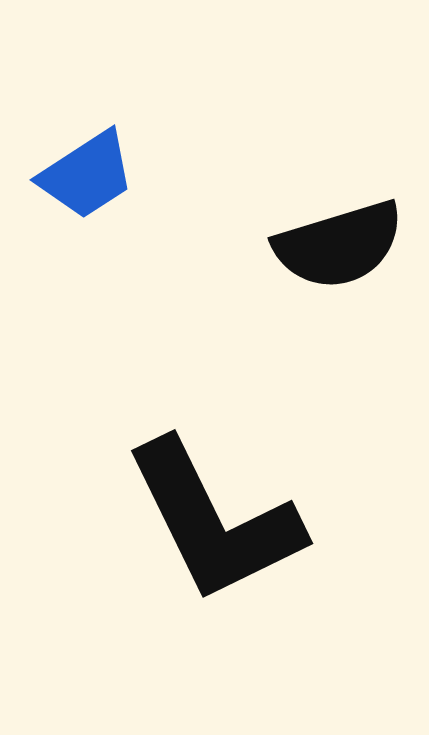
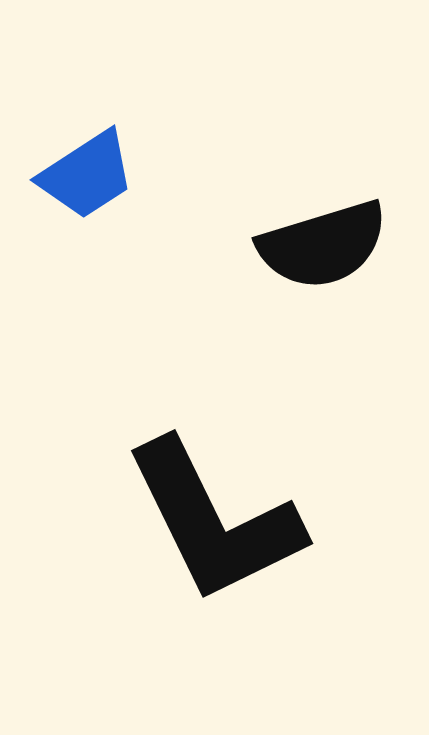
black semicircle: moved 16 px left
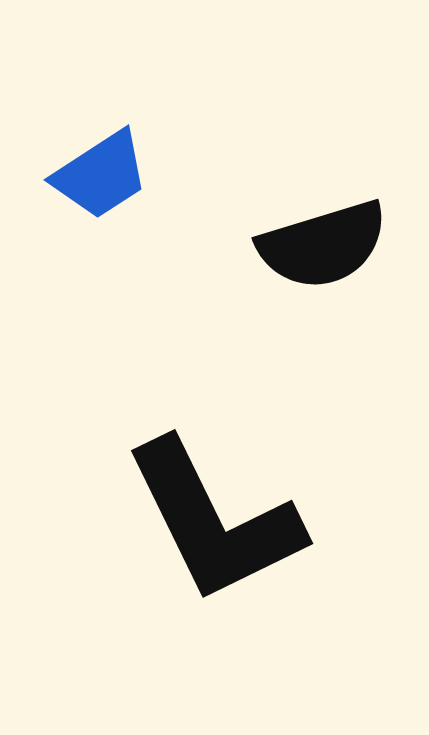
blue trapezoid: moved 14 px right
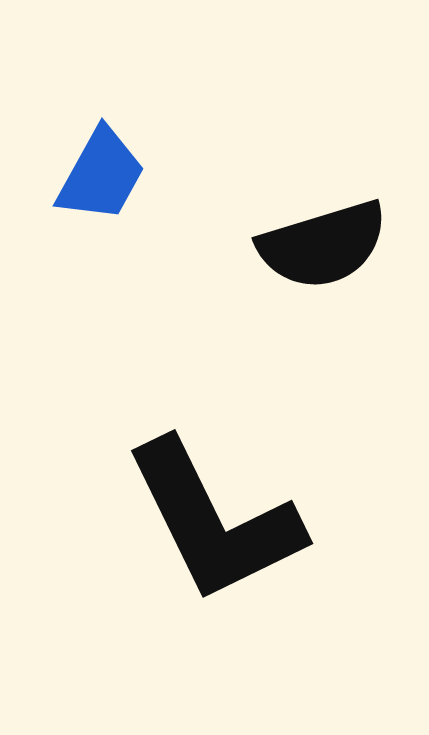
blue trapezoid: rotated 28 degrees counterclockwise
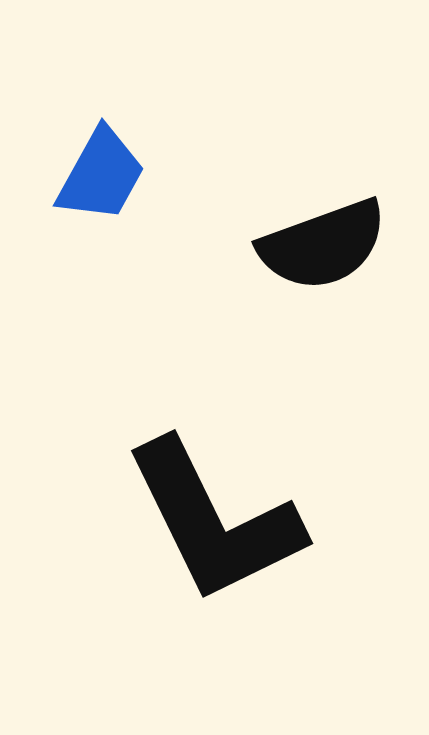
black semicircle: rotated 3 degrees counterclockwise
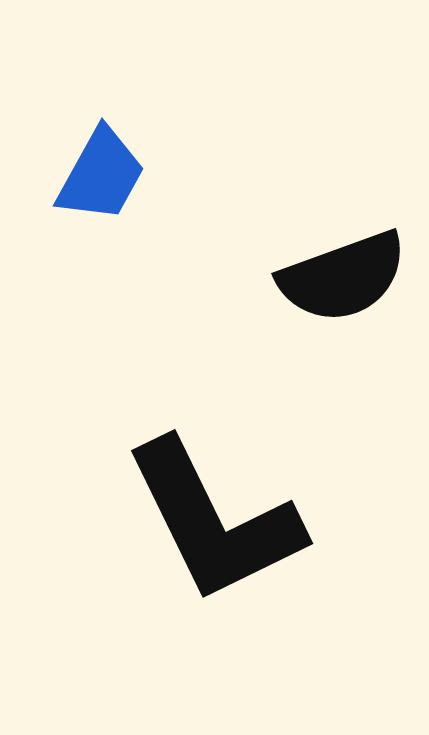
black semicircle: moved 20 px right, 32 px down
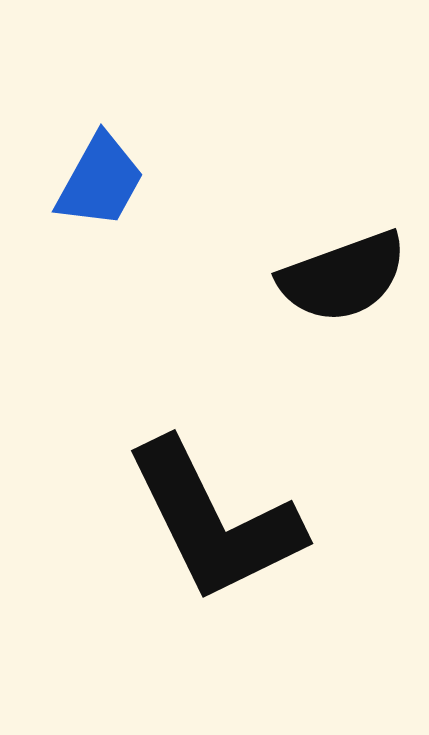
blue trapezoid: moved 1 px left, 6 px down
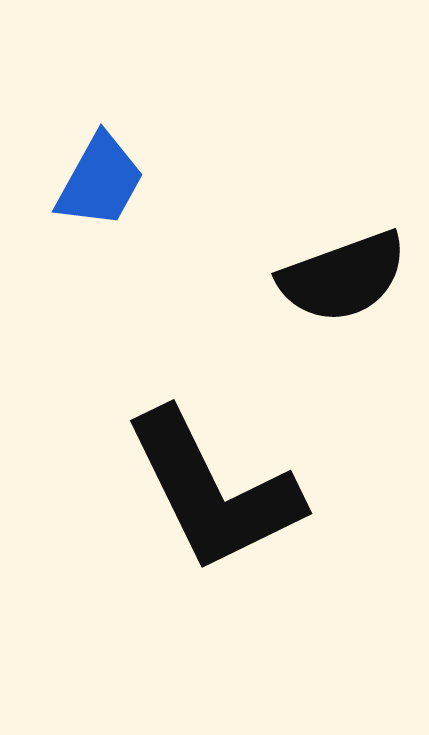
black L-shape: moved 1 px left, 30 px up
